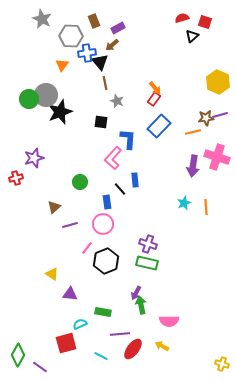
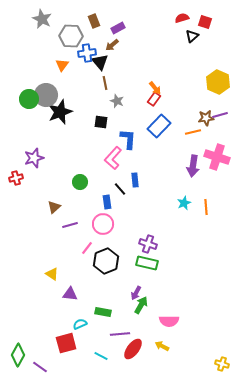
green arrow at (141, 305): rotated 42 degrees clockwise
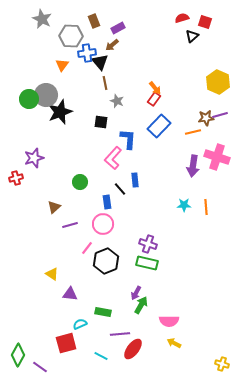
cyan star at (184, 203): moved 2 px down; rotated 24 degrees clockwise
yellow arrow at (162, 346): moved 12 px right, 3 px up
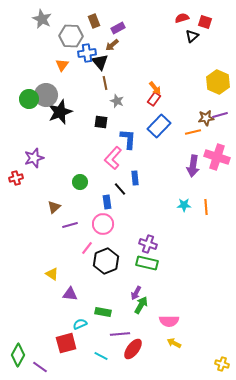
blue rectangle at (135, 180): moved 2 px up
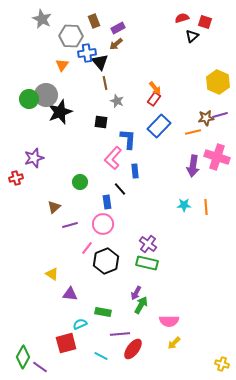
brown arrow at (112, 45): moved 4 px right, 1 px up
blue rectangle at (135, 178): moved 7 px up
purple cross at (148, 244): rotated 18 degrees clockwise
yellow arrow at (174, 343): rotated 72 degrees counterclockwise
green diamond at (18, 355): moved 5 px right, 2 px down
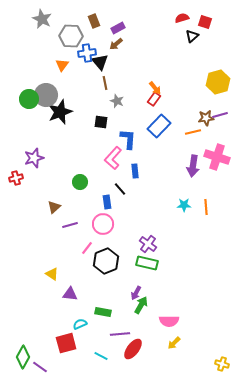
yellow hexagon at (218, 82): rotated 20 degrees clockwise
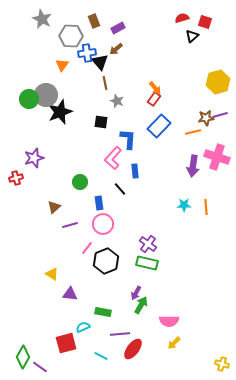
brown arrow at (116, 44): moved 5 px down
blue rectangle at (107, 202): moved 8 px left, 1 px down
cyan semicircle at (80, 324): moved 3 px right, 3 px down
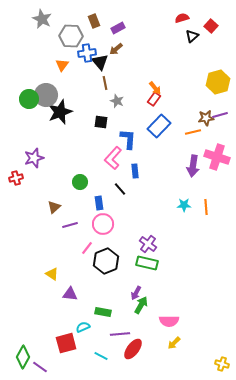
red square at (205, 22): moved 6 px right, 4 px down; rotated 24 degrees clockwise
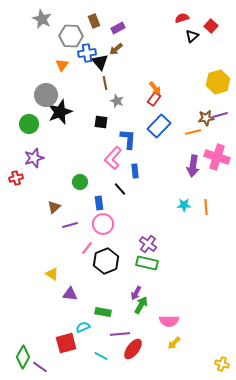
green circle at (29, 99): moved 25 px down
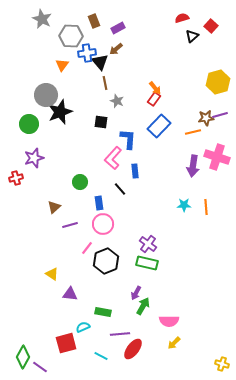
green arrow at (141, 305): moved 2 px right, 1 px down
